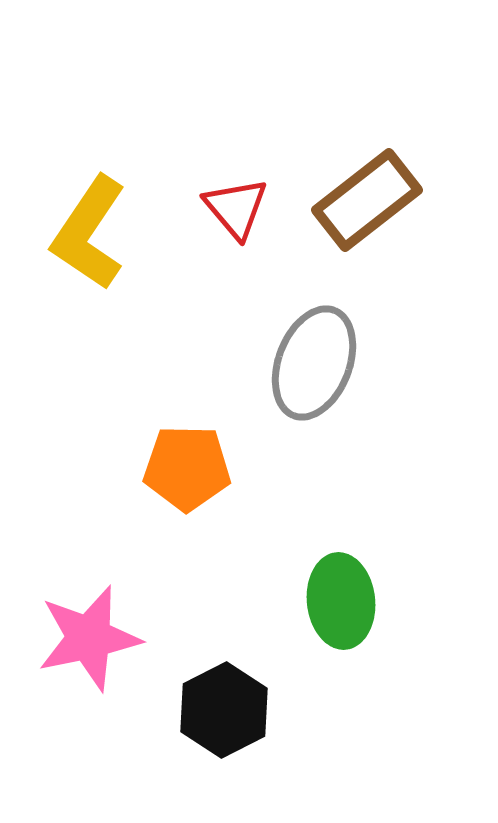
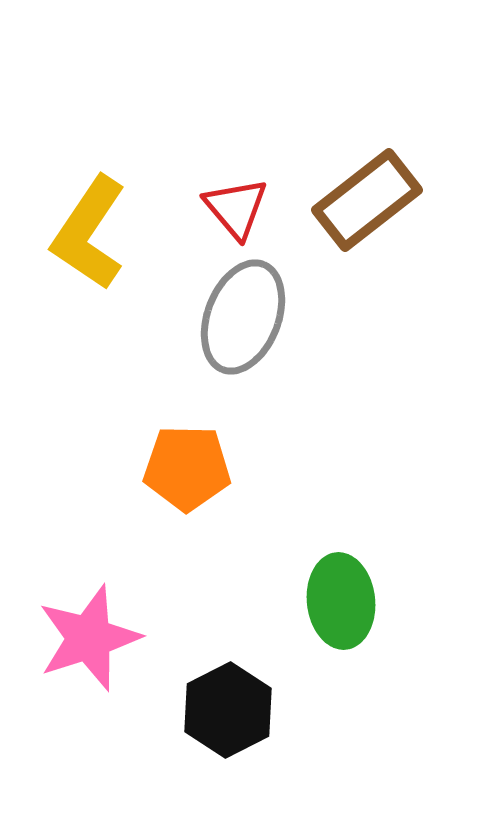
gray ellipse: moved 71 px left, 46 px up
pink star: rotated 6 degrees counterclockwise
black hexagon: moved 4 px right
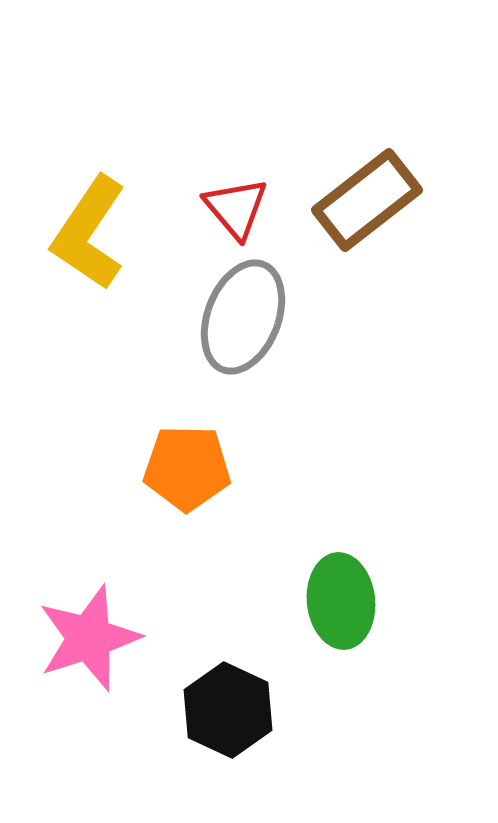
black hexagon: rotated 8 degrees counterclockwise
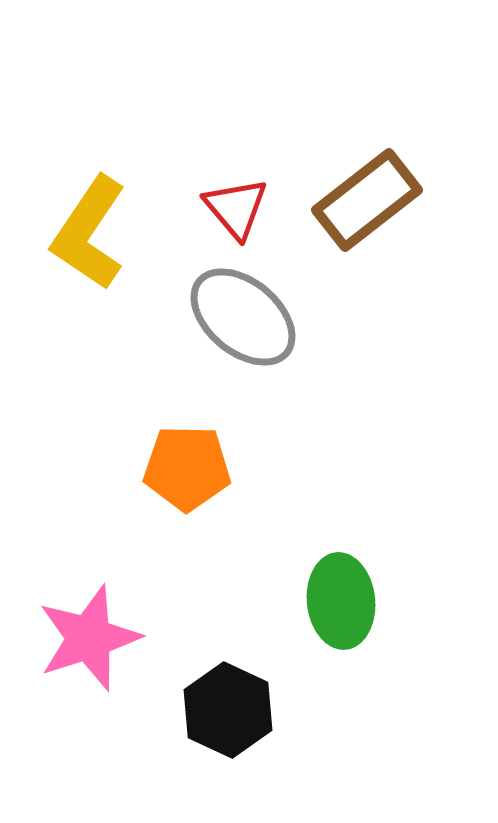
gray ellipse: rotated 71 degrees counterclockwise
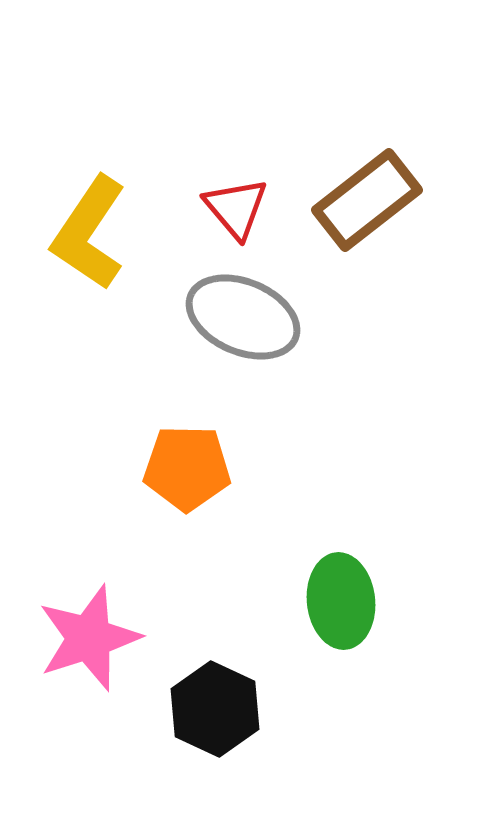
gray ellipse: rotated 17 degrees counterclockwise
black hexagon: moved 13 px left, 1 px up
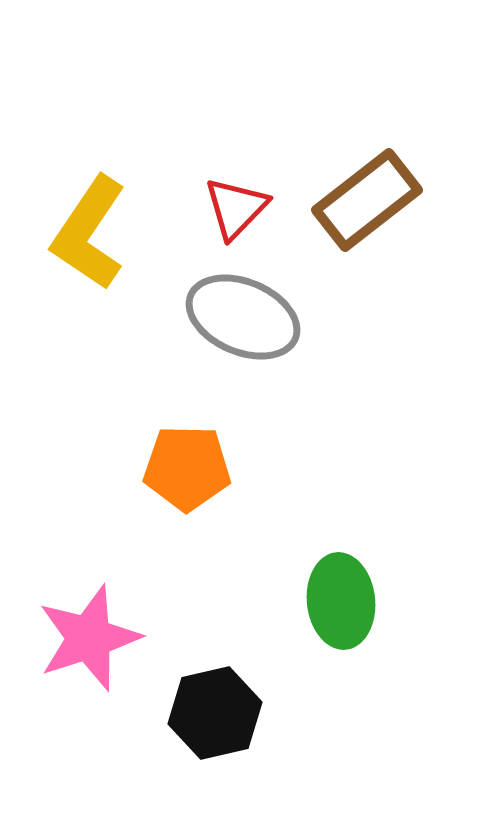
red triangle: rotated 24 degrees clockwise
black hexagon: moved 4 px down; rotated 22 degrees clockwise
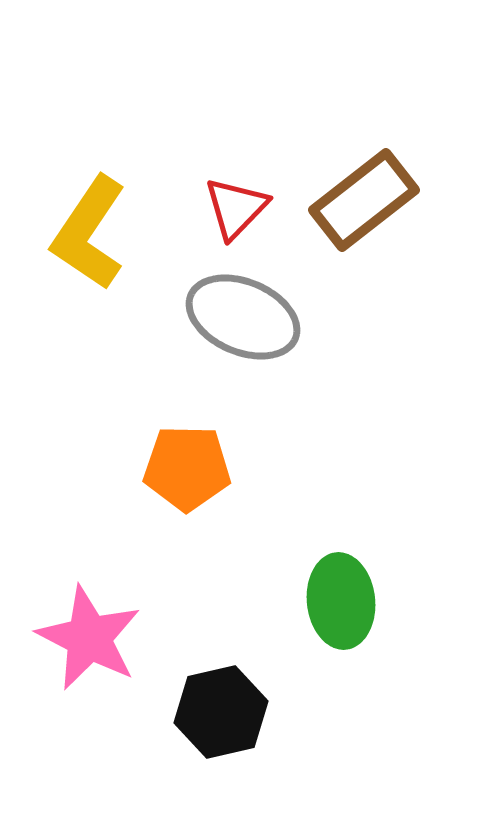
brown rectangle: moved 3 px left
pink star: rotated 27 degrees counterclockwise
black hexagon: moved 6 px right, 1 px up
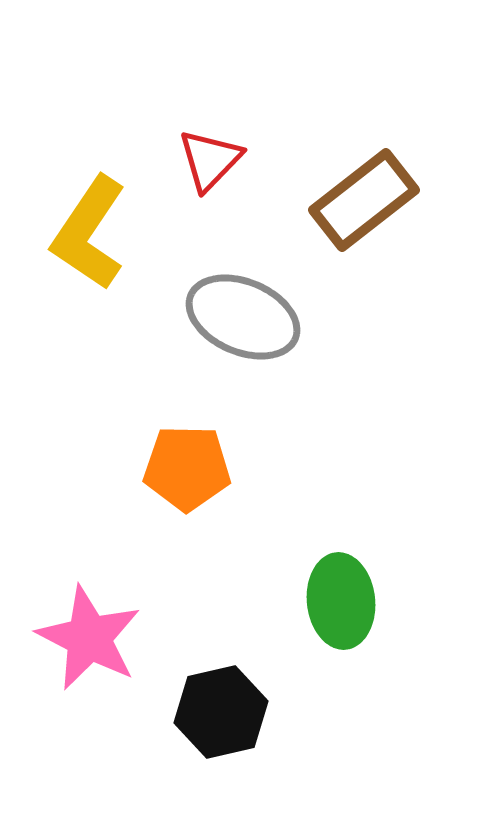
red triangle: moved 26 px left, 48 px up
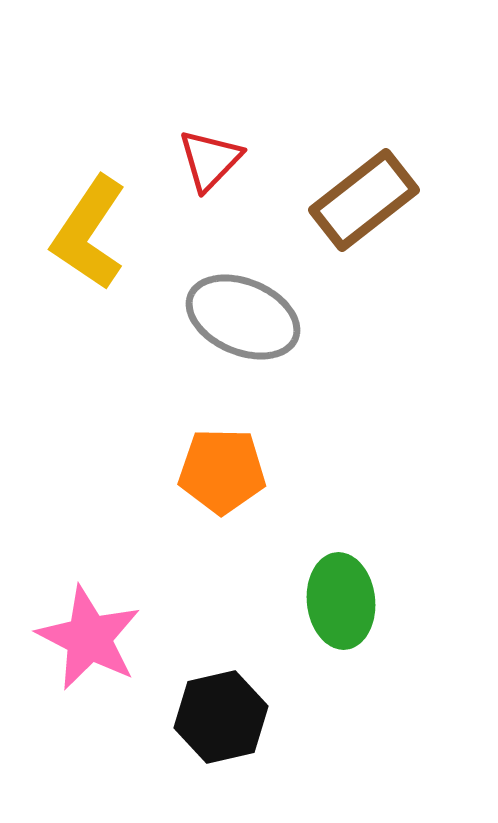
orange pentagon: moved 35 px right, 3 px down
black hexagon: moved 5 px down
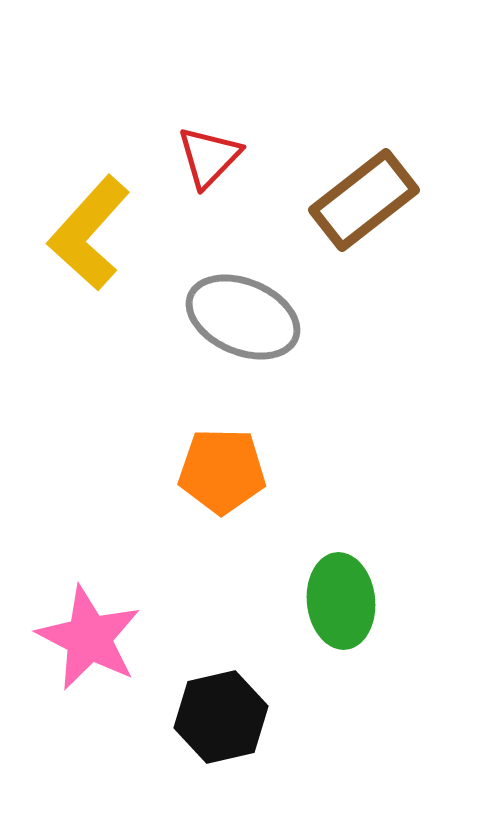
red triangle: moved 1 px left, 3 px up
yellow L-shape: rotated 8 degrees clockwise
